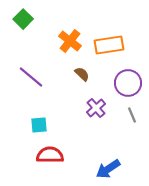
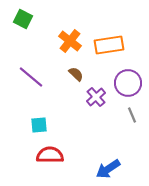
green square: rotated 18 degrees counterclockwise
brown semicircle: moved 6 px left
purple cross: moved 11 px up
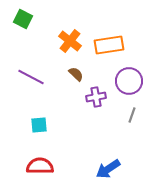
purple line: rotated 12 degrees counterclockwise
purple circle: moved 1 px right, 2 px up
purple cross: rotated 30 degrees clockwise
gray line: rotated 42 degrees clockwise
red semicircle: moved 10 px left, 11 px down
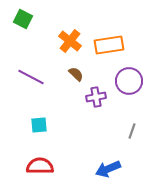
gray line: moved 16 px down
blue arrow: rotated 10 degrees clockwise
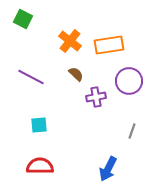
blue arrow: rotated 40 degrees counterclockwise
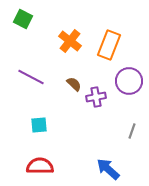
orange rectangle: rotated 60 degrees counterclockwise
brown semicircle: moved 2 px left, 10 px down
blue arrow: rotated 105 degrees clockwise
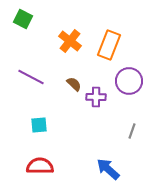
purple cross: rotated 12 degrees clockwise
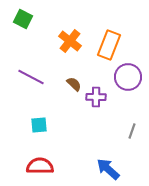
purple circle: moved 1 px left, 4 px up
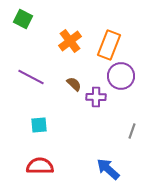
orange cross: rotated 15 degrees clockwise
purple circle: moved 7 px left, 1 px up
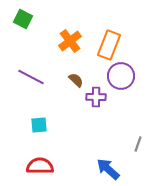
brown semicircle: moved 2 px right, 4 px up
gray line: moved 6 px right, 13 px down
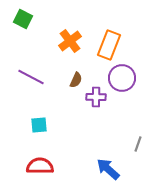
purple circle: moved 1 px right, 2 px down
brown semicircle: rotated 70 degrees clockwise
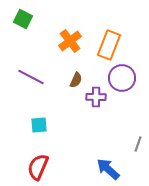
red semicircle: moved 2 px left, 1 px down; rotated 68 degrees counterclockwise
